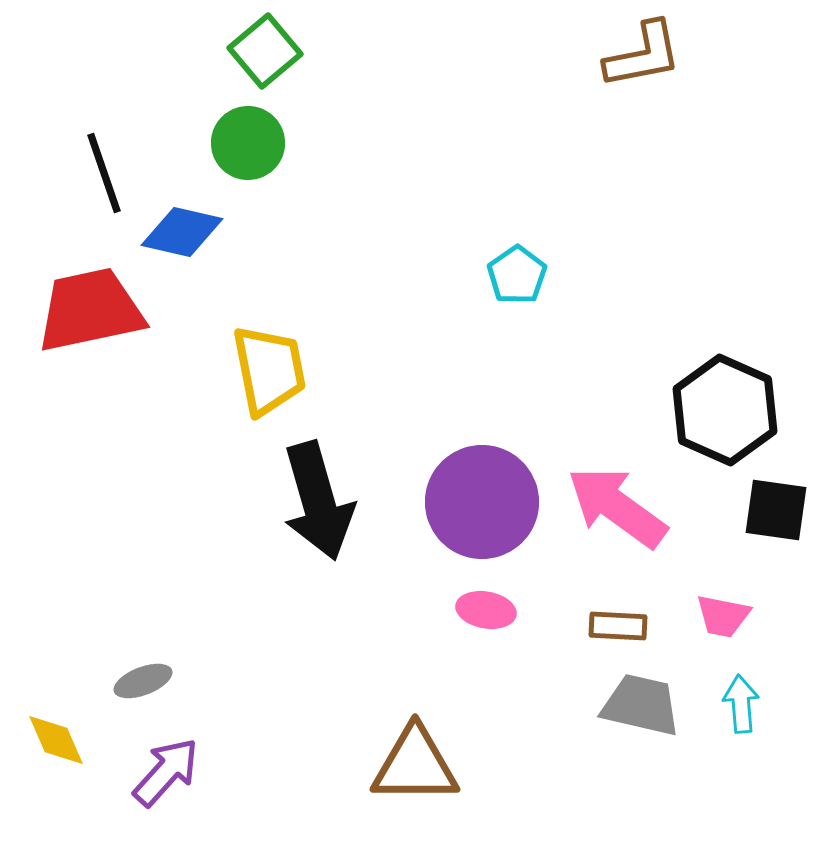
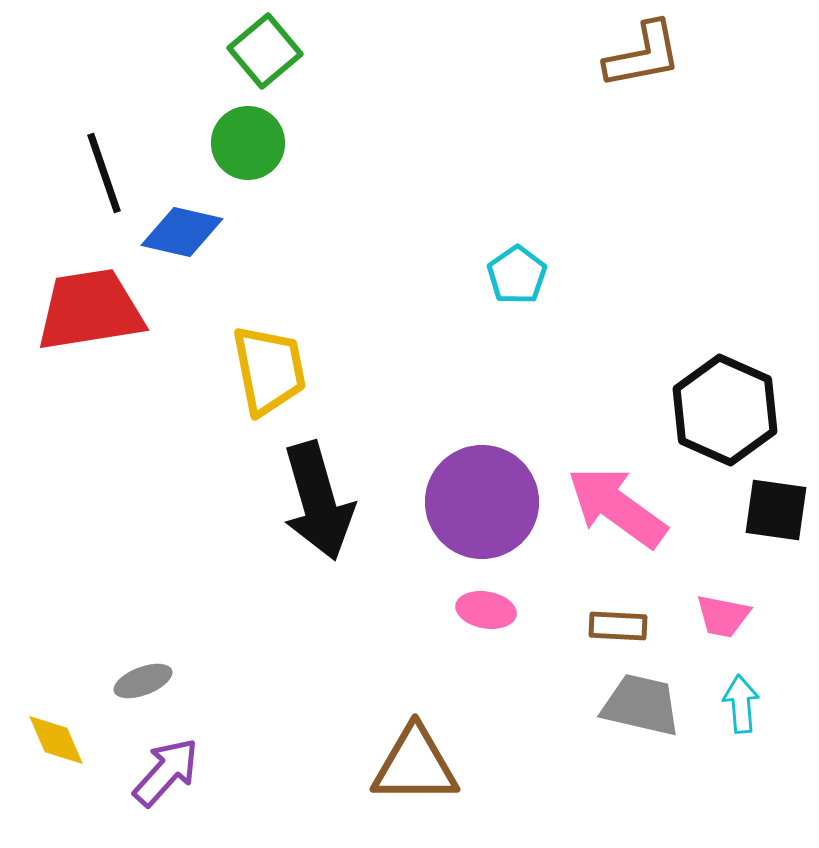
red trapezoid: rotated 3 degrees clockwise
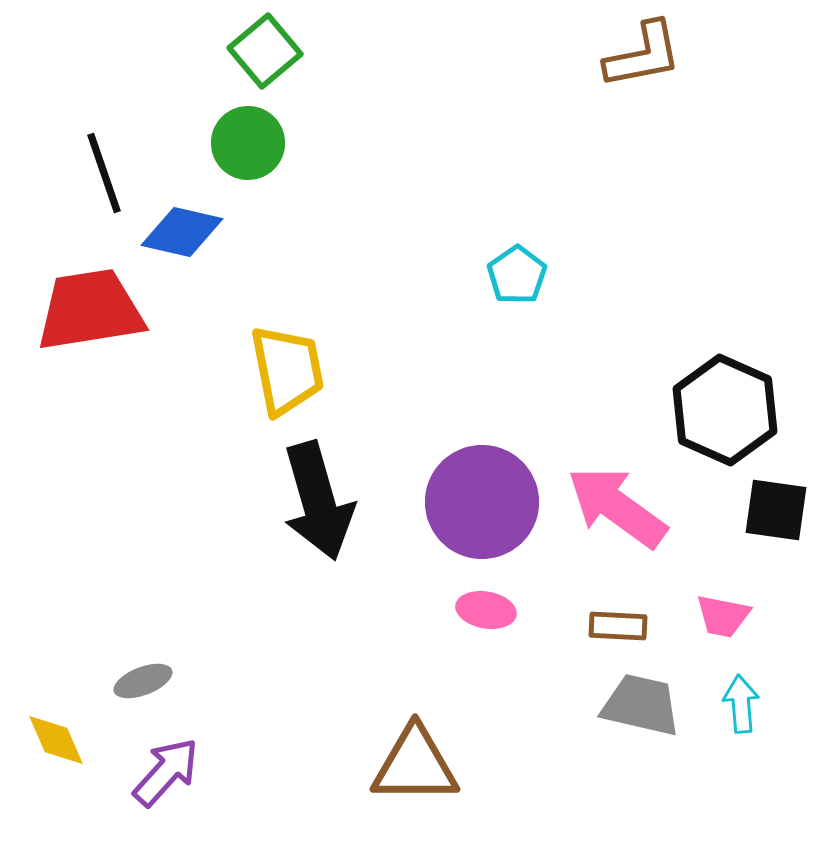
yellow trapezoid: moved 18 px right
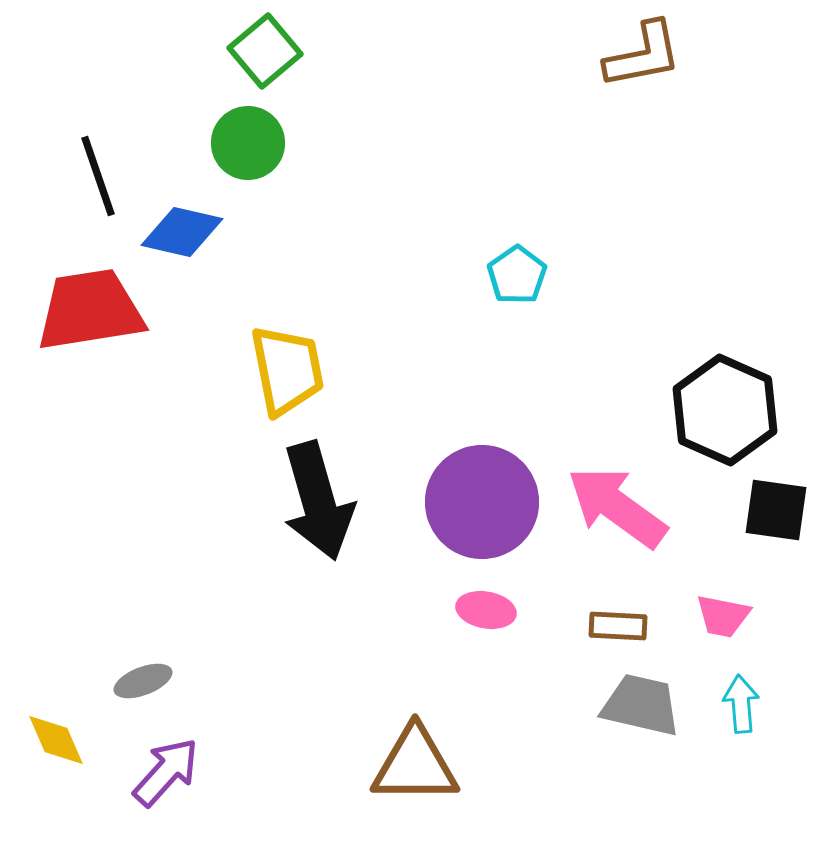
black line: moved 6 px left, 3 px down
